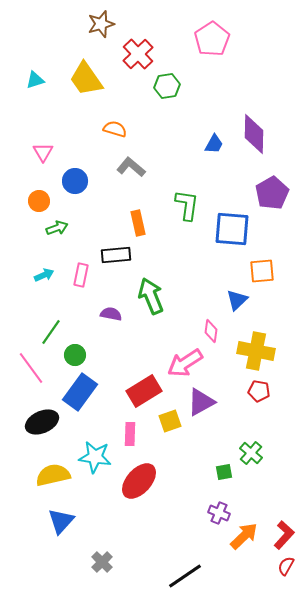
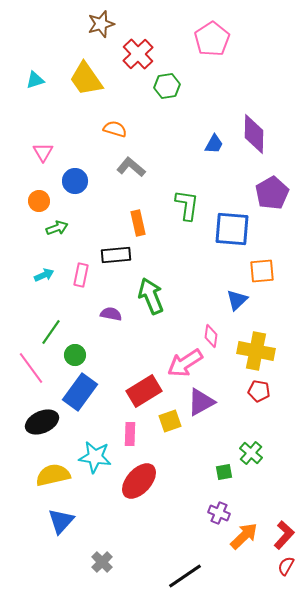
pink diamond at (211, 331): moved 5 px down
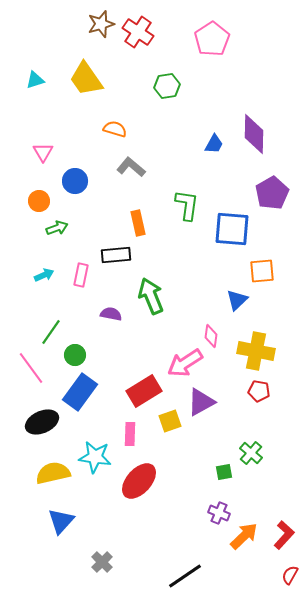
red cross at (138, 54): moved 22 px up; rotated 12 degrees counterclockwise
yellow semicircle at (53, 475): moved 2 px up
red semicircle at (286, 566): moved 4 px right, 9 px down
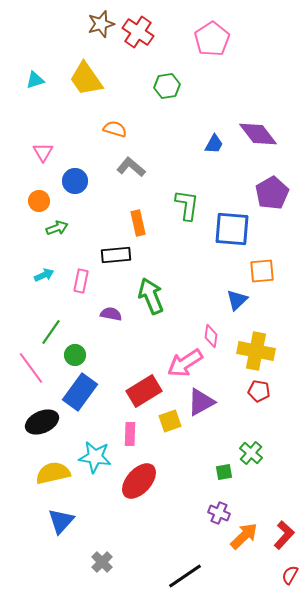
purple diamond at (254, 134): moved 4 px right; rotated 39 degrees counterclockwise
pink rectangle at (81, 275): moved 6 px down
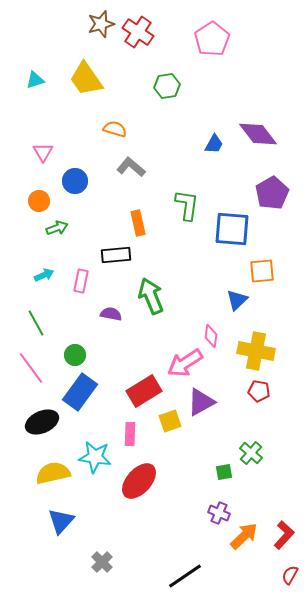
green line at (51, 332): moved 15 px left, 9 px up; rotated 64 degrees counterclockwise
